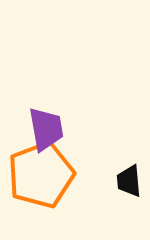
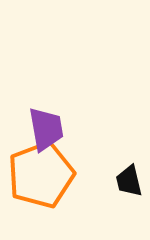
black trapezoid: rotated 8 degrees counterclockwise
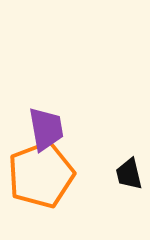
black trapezoid: moved 7 px up
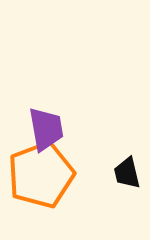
black trapezoid: moved 2 px left, 1 px up
